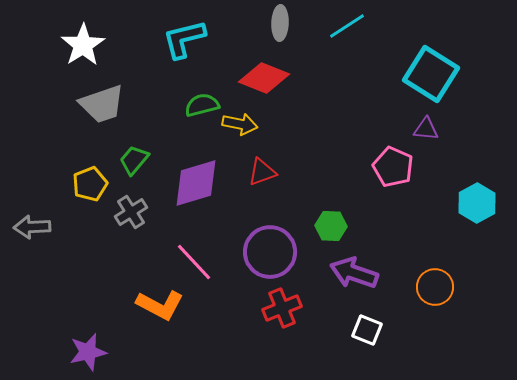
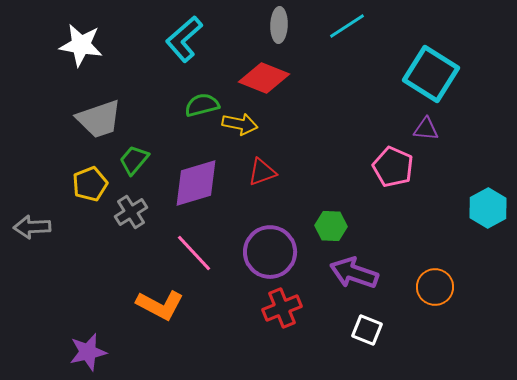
gray ellipse: moved 1 px left, 2 px down
cyan L-shape: rotated 27 degrees counterclockwise
white star: moved 2 px left; rotated 30 degrees counterclockwise
gray trapezoid: moved 3 px left, 15 px down
cyan hexagon: moved 11 px right, 5 px down
pink line: moved 9 px up
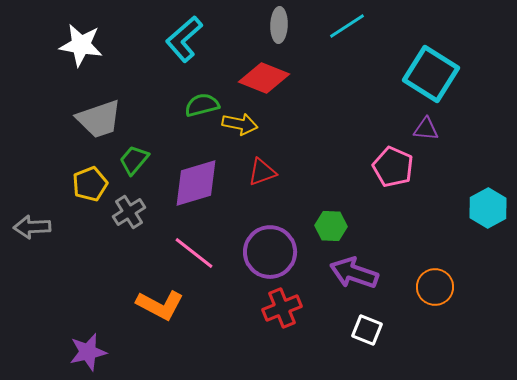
gray cross: moved 2 px left
pink line: rotated 9 degrees counterclockwise
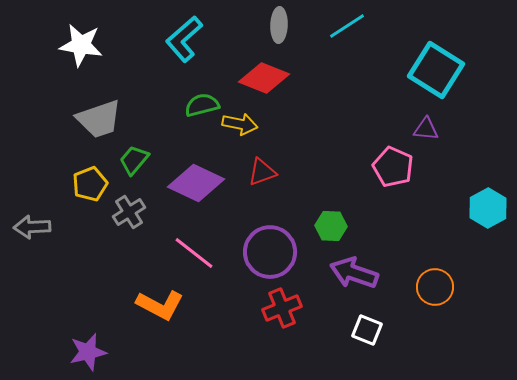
cyan square: moved 5 px right, 4 px up
purple diamond: rotated 42 degrees clockwise
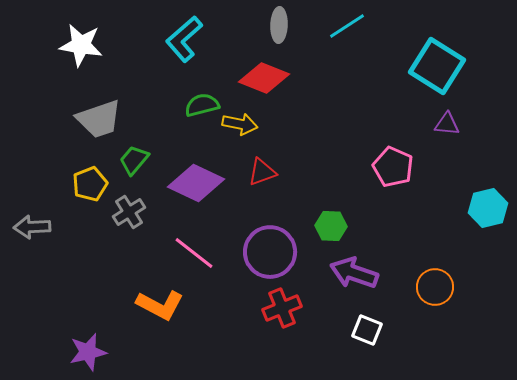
cyan square: moved 1 px right, 4 px up
purple triangle: moved 21 px right, 5 px up
cyan hexagon: rotated 15 degrees clockwise
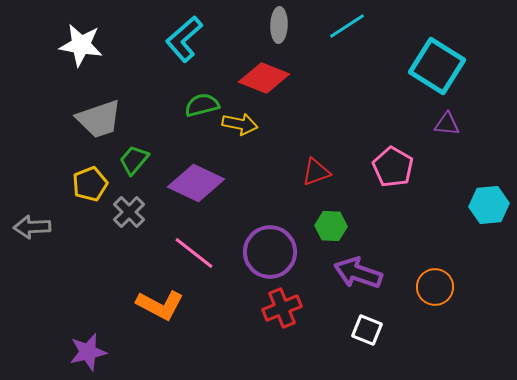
pink pentagon: rotated 6 degrees clockwise
red triangle: moved 54 px right
cyan hexagon: moved 1 px right, 3 px up; rotated 9 degrees clockwise
gray cross: rotated 12 degrees counterclockwise
purple arrow: moved 4 px right
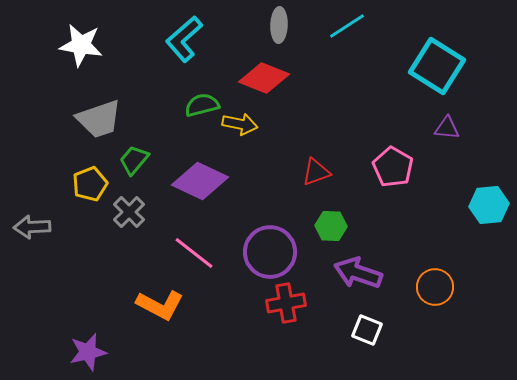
purple triangle: moved 4 px down
purple diamond: moved 4 px right, 2 px up
red cross: moved 4 px right, 5 px up; rotated 12 degrees clockwise
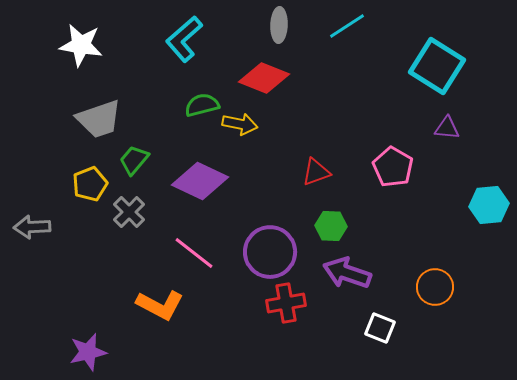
purple arrow: moved 11 px left
white square: moved 13 px right, 2 px up
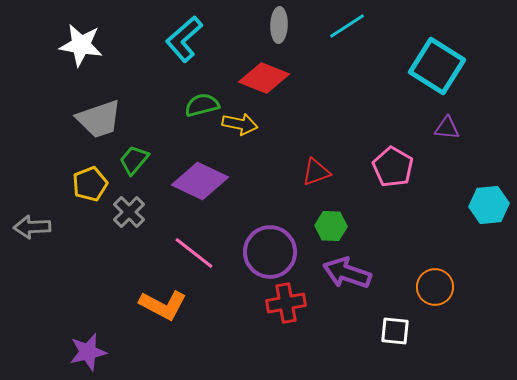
orange L-shape: moved 3 px right
white square: moved 15 px right, 3 px down; rotated 16 degrees counterclockwise
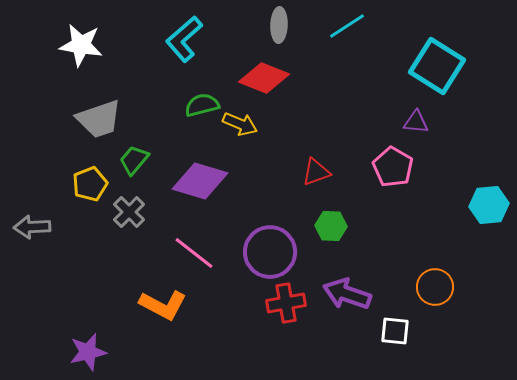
yellow arrow: rotated 12 degrees clockwise
purple triangle: moved 31 px left, 6 px up
purple diamond: rotated 8 degrees counterclockwise
purple arrow: moved 21 px down
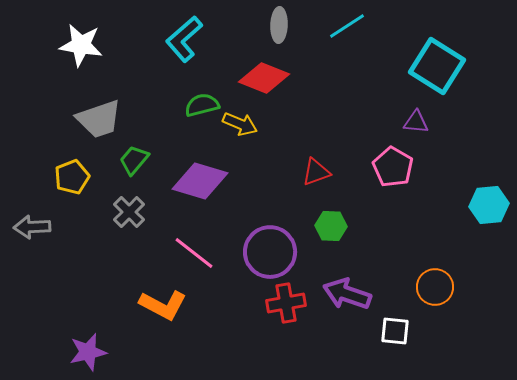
yellow pentagon: moved 18 px left, 7 px up
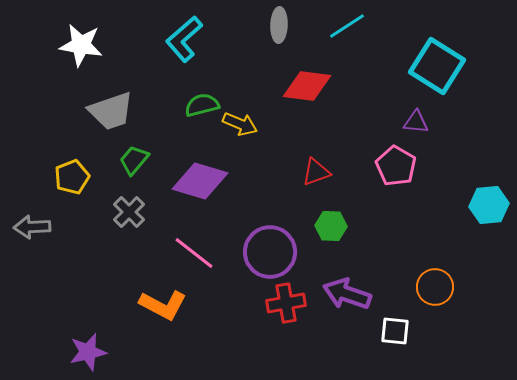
red diamond: moved 43 px right, 8 px down; rotated 15 degrees counterclockwise
gray trapezoid: moved 12 px right, 8 px up
pink pentagon: moved 3 px right, 1 px up
